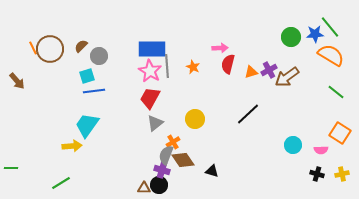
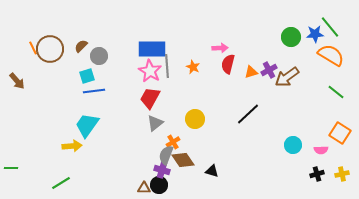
black cross at (317, 174): rotated 32 degrees counterclockwise
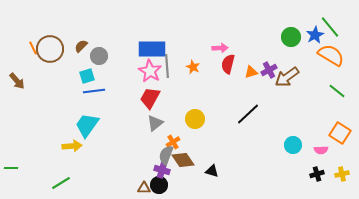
blue star at (315, 34): moved 1 px down; rotated 24 degrees counterclockwise
green line at (336, 92): moved 1 px right, 1 px up
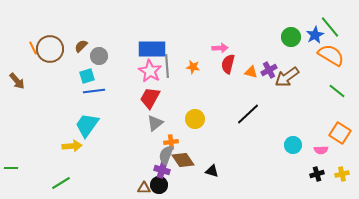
orange star at (193, 67): rotated 16 degrees counterclockwise
orange triangle at (251, 72): rotated 32 degrees clockwise
orange cross at (173, 142): moved 2 px left; rotated 24 degrees clockwise
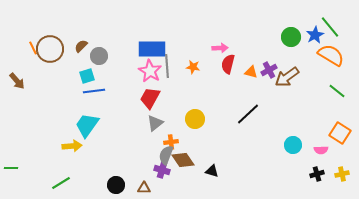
black circle at (159, 185): moved 43 px left
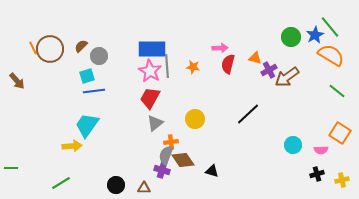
orange triangle at (251, 72): moved 4 px right, 14 px up
yellow cross at (342, 174): moved 6 px down
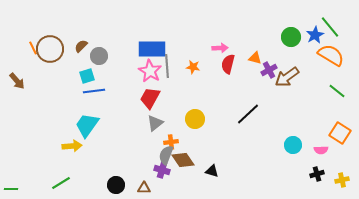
green line at (11, 168): moved 21 px down
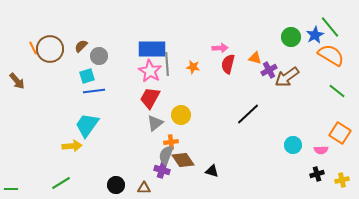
gray line at (167, 66): moved 2 px up
yellow circle at (195, 119): moved 14 px left, 4 px up
